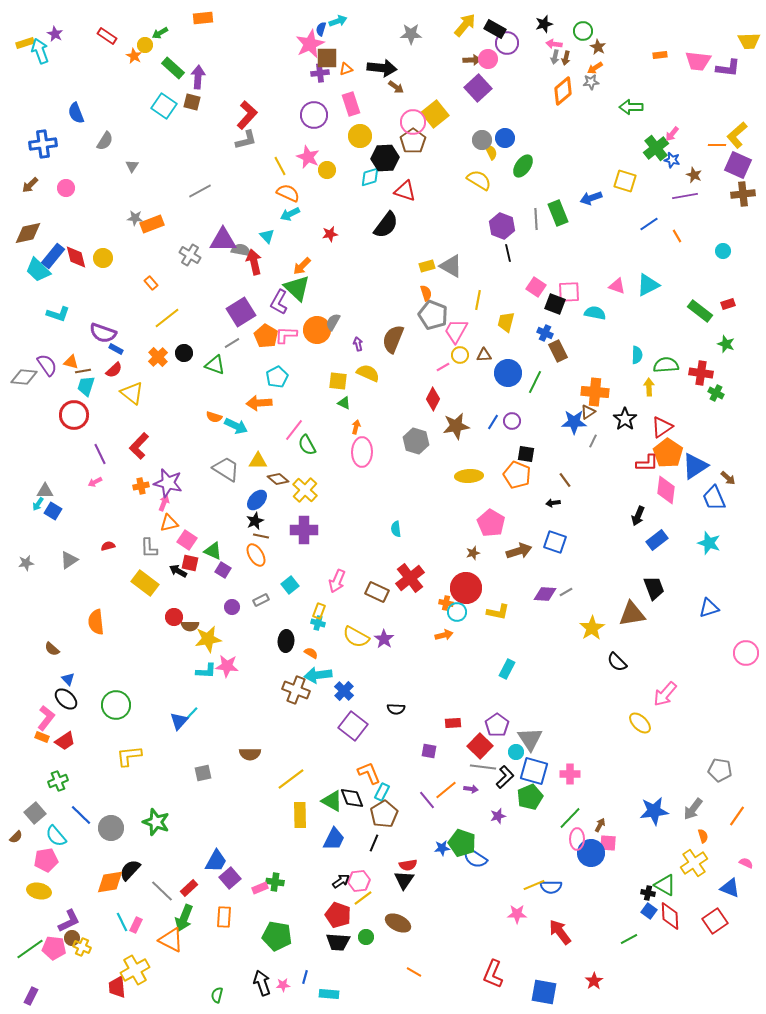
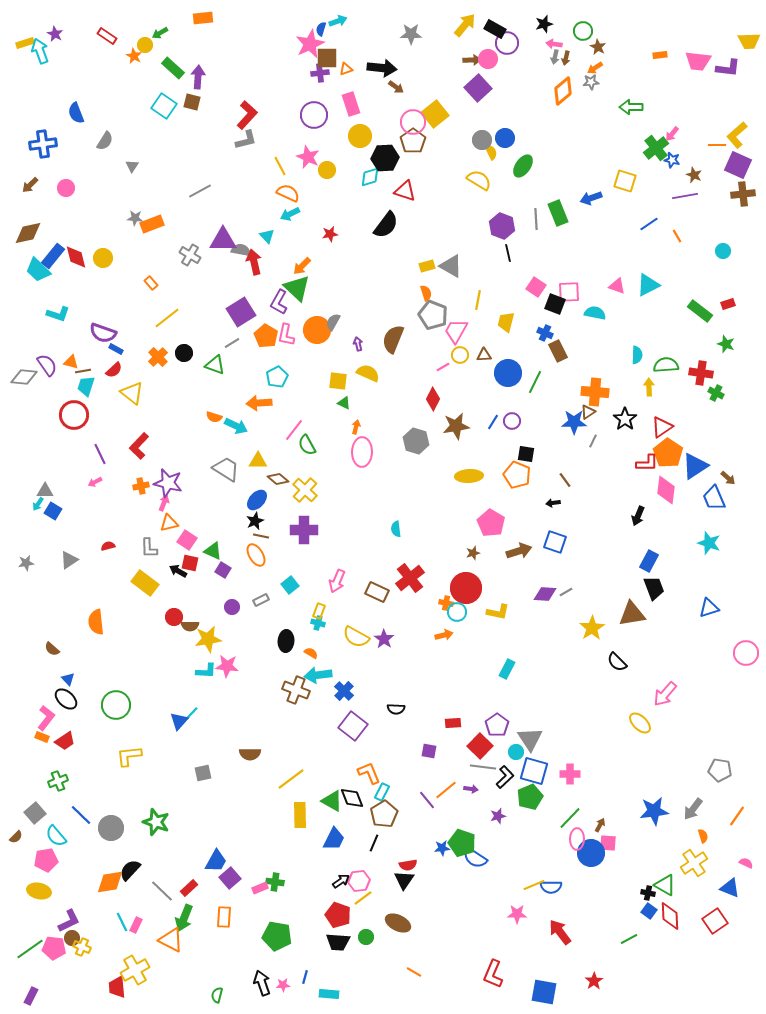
pink L-shape at (286, 335): rotated 80 degrees counterclockwise
blue rectangle at (657, 540): moved 8 px left, 21 px down; rotated 25 degrees counterclockwise
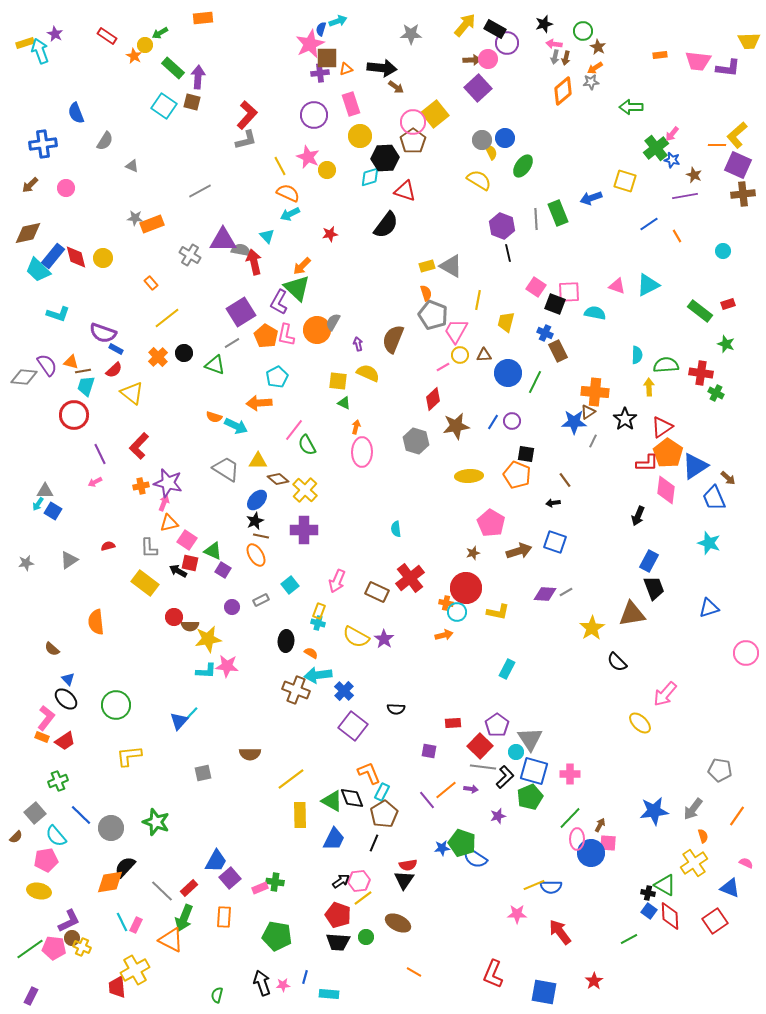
gray triangle at (132, 166): rotated 40 degrees counterclockwise
red diamond at (433, 399): rotated 20 degrees clockwise
black semicircle at (130, 870): moved 5 px left, 3 px up
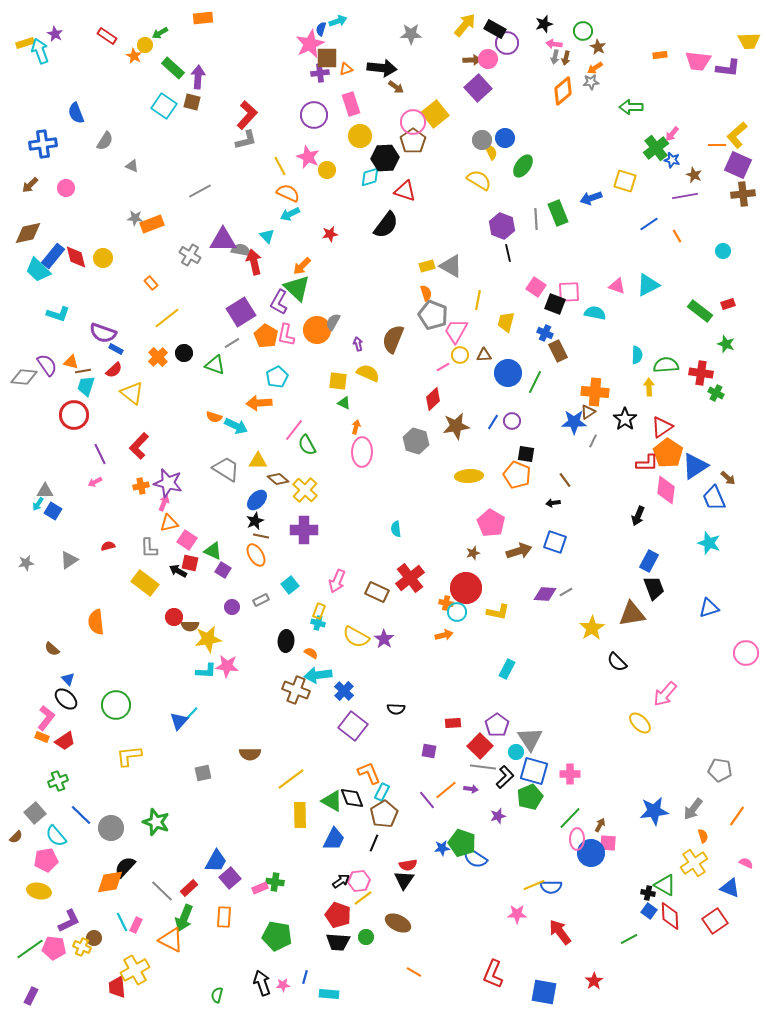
brown circle at (72, 938): moved 22 px right
